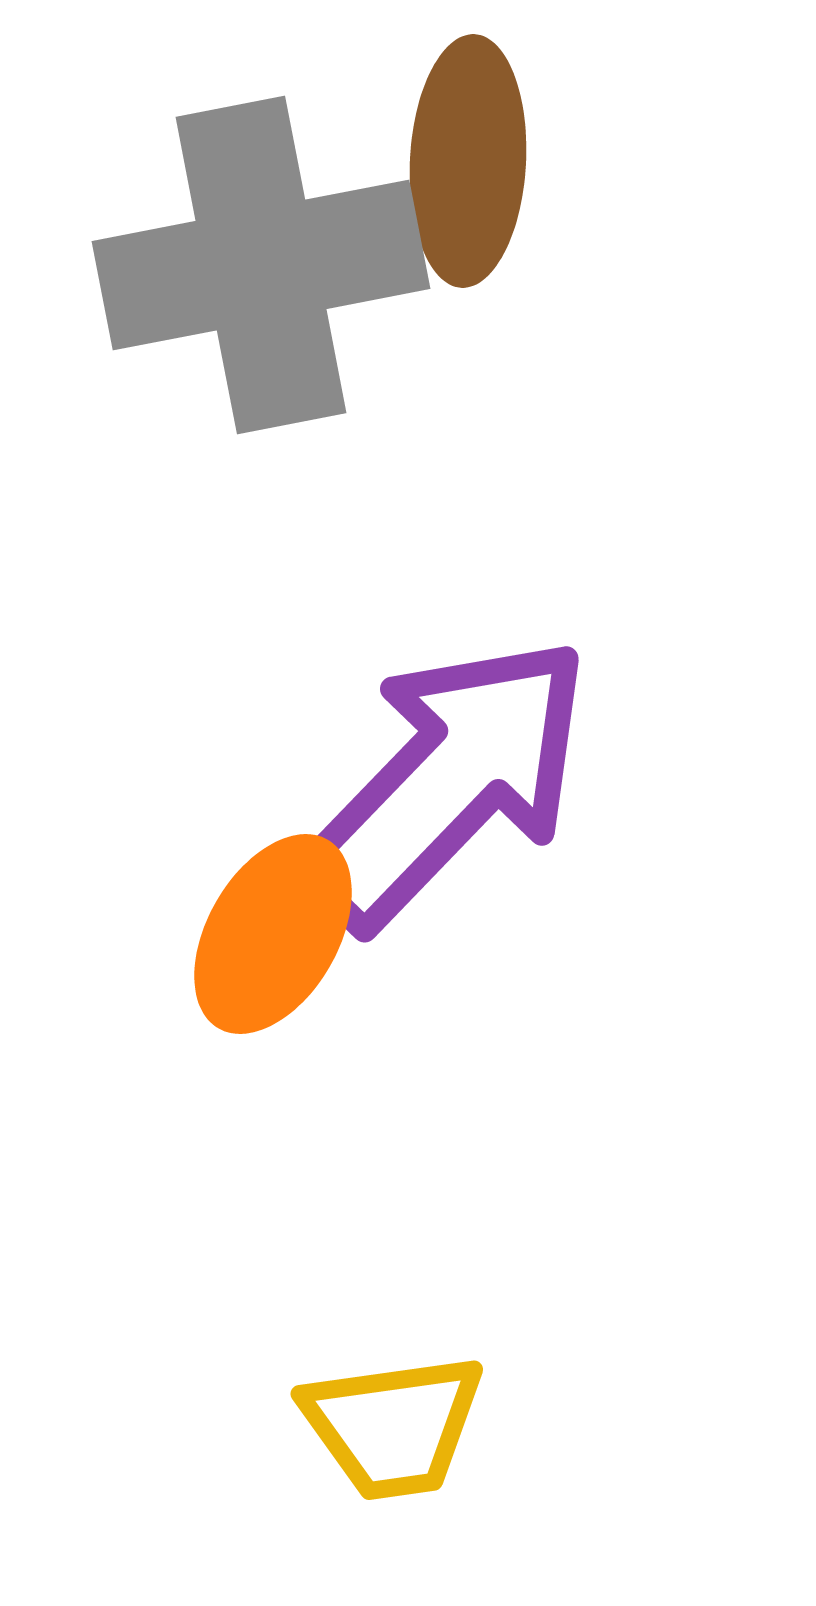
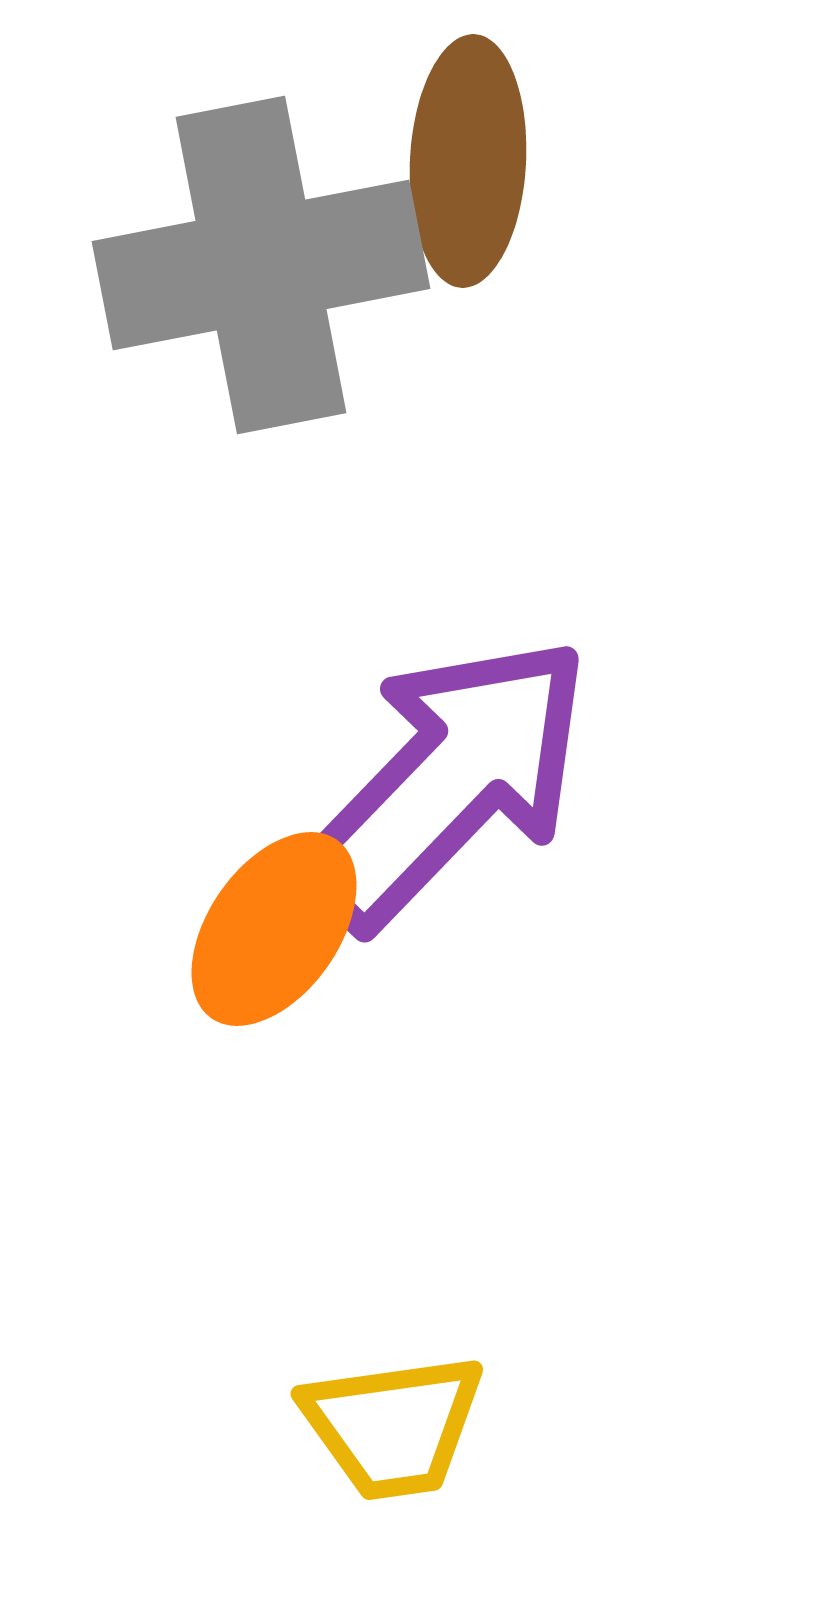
orange ellipse: moved 1 px right, 5 px up; rotated 5 degrees clockwise
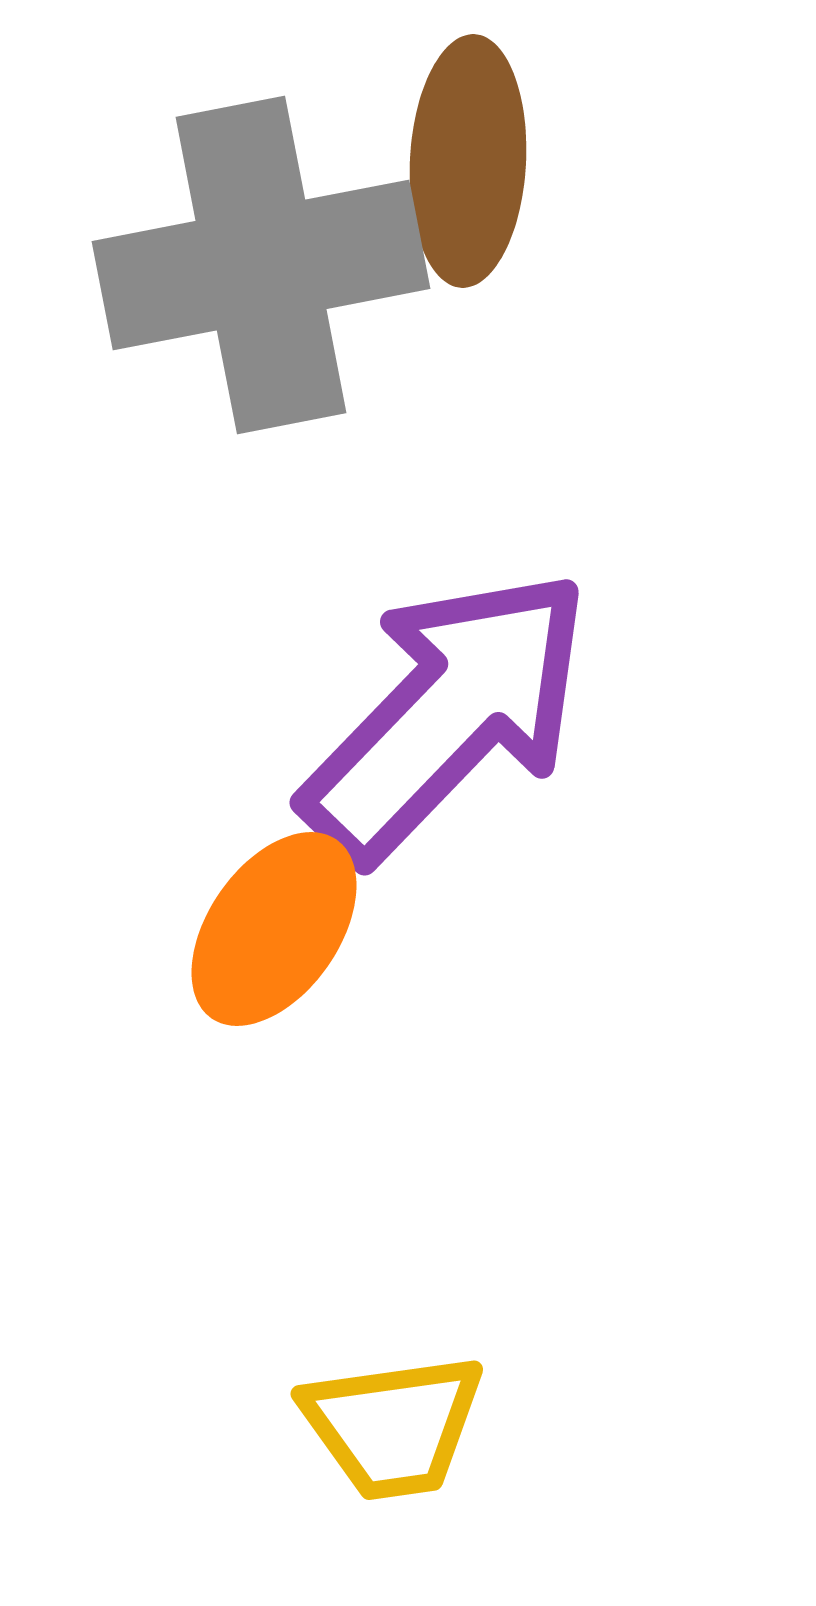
purple arrow: moved 67 px up
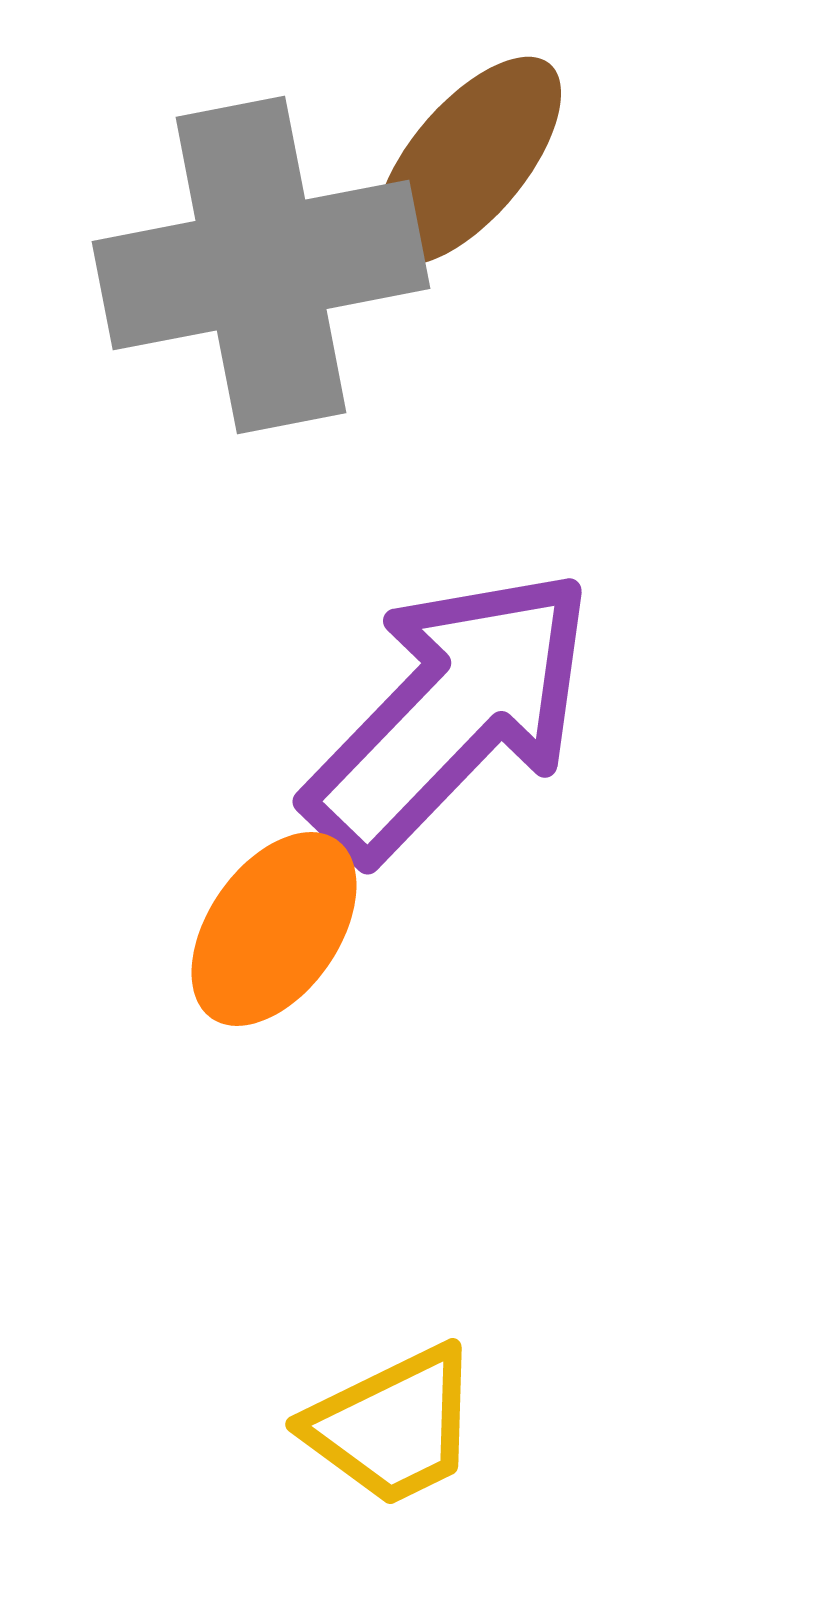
brown ellipse: rotated 37 degrees clockwise
purple arrow: moved 3 px right, 1 px up
yellow trapezoid: rotated 18 degrees counterclockwise
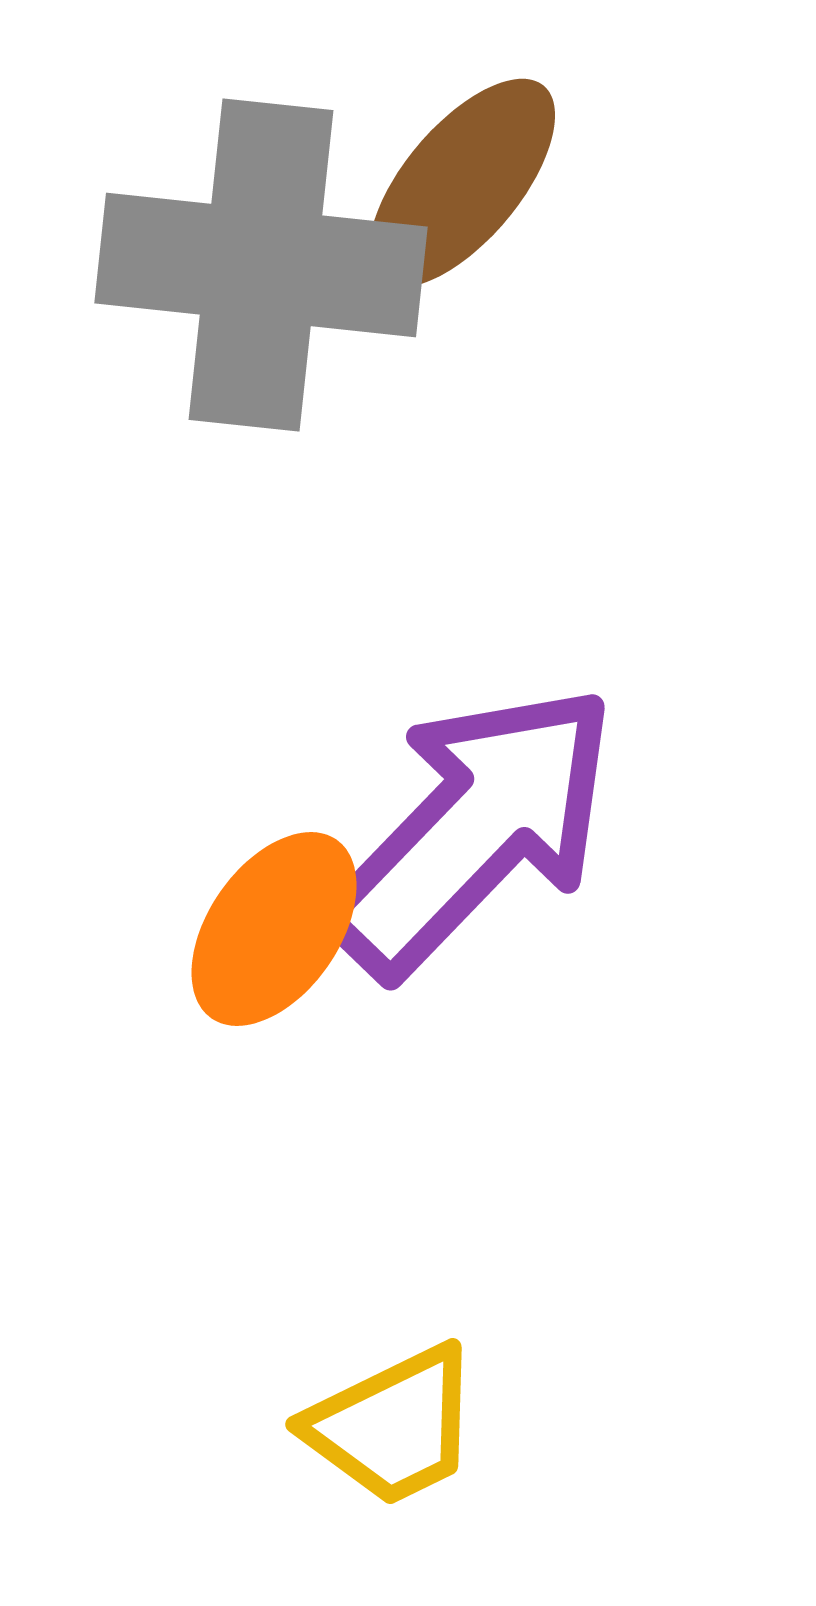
brown ellipse: moved 6 px left, 22 px down
gray cross: rotated 17 degrees clockwise
purple arrow: moved 23 px right, 116 px down
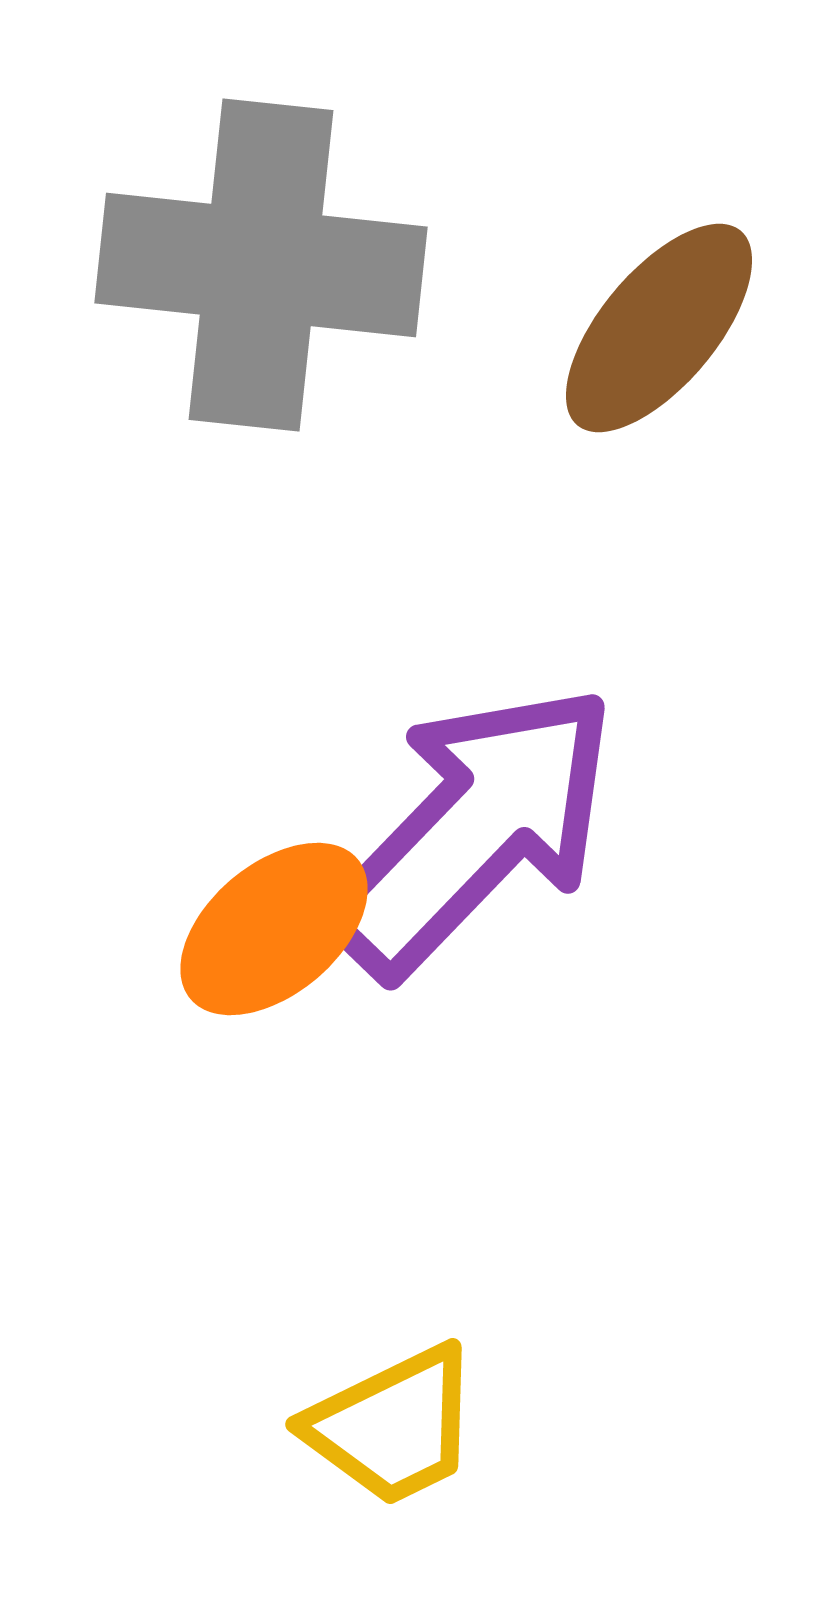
brown ellipse: moved 197 px right, 145 px down
orange ellipse: rotated 15 degrees clockwise
